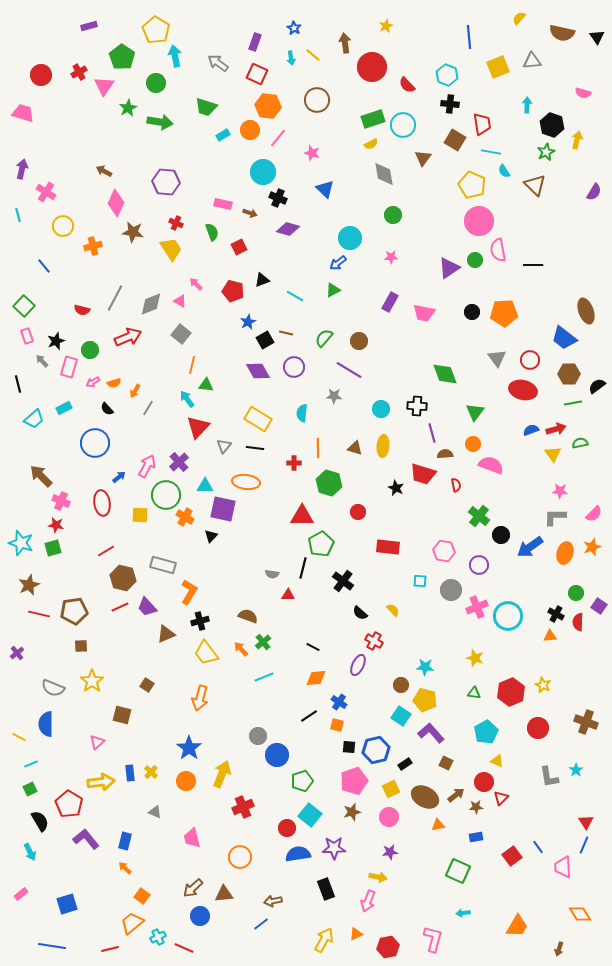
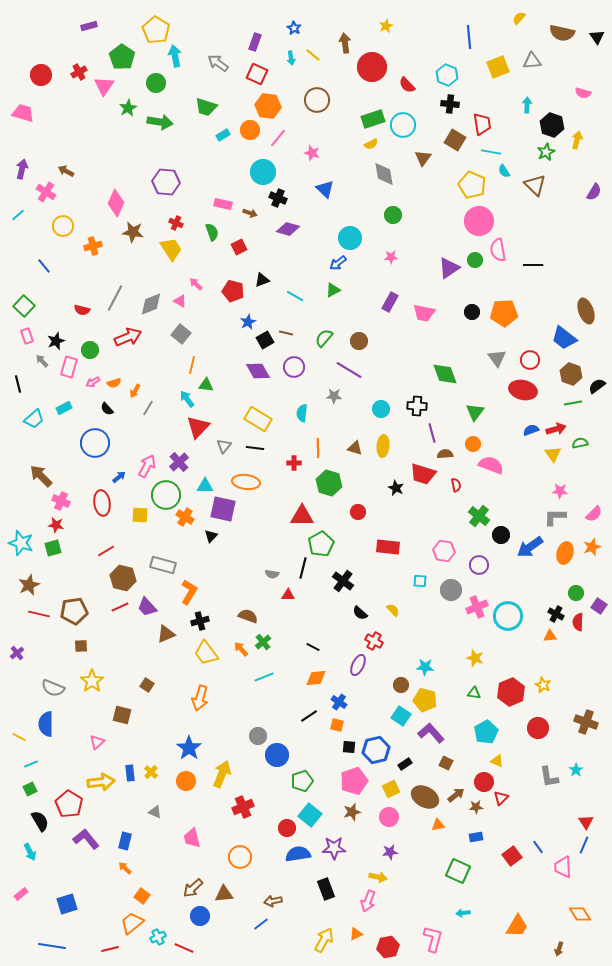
brown arrow at (104, 171): moved 38 px left
cyan line at (18, 215): rotated 64 degrees clockwise
brown hexagon at (569, 374): moved 2 px right; rotated 20 degrees clockwise
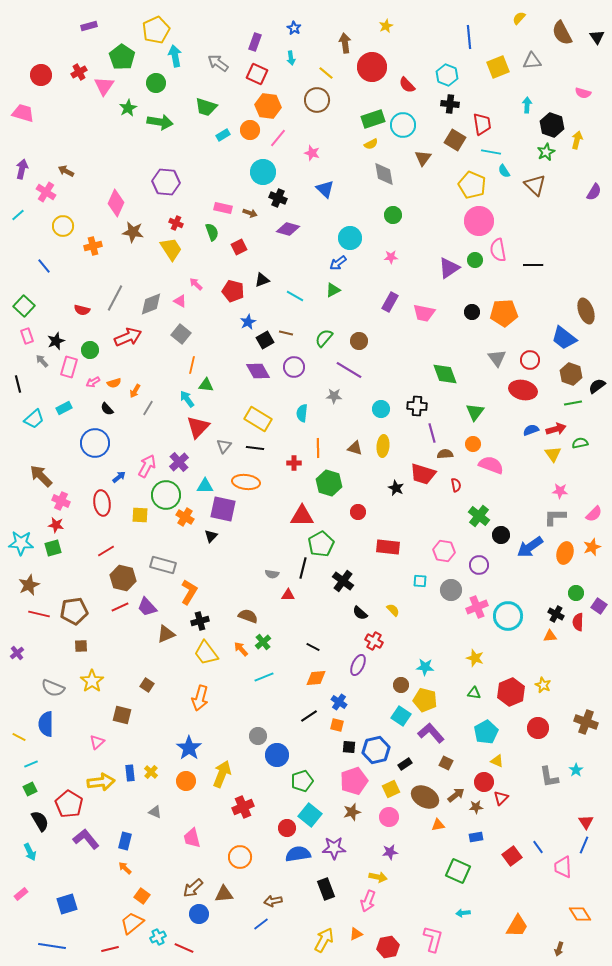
yellow pentagon at (156, 30): rotated 16 degrees clockwise
brown semicircle at (562, 33): rotated 50 degrees clockwise
yellow line at (313, 55): moved 13 px right, 18 px down
pink rectangle at (223, 204): moved 4 px down
cyan star at (21, 543): rotated 15 degrees counterclockwise
blue circle at (200, 916): moved 1 px left, 2 px up
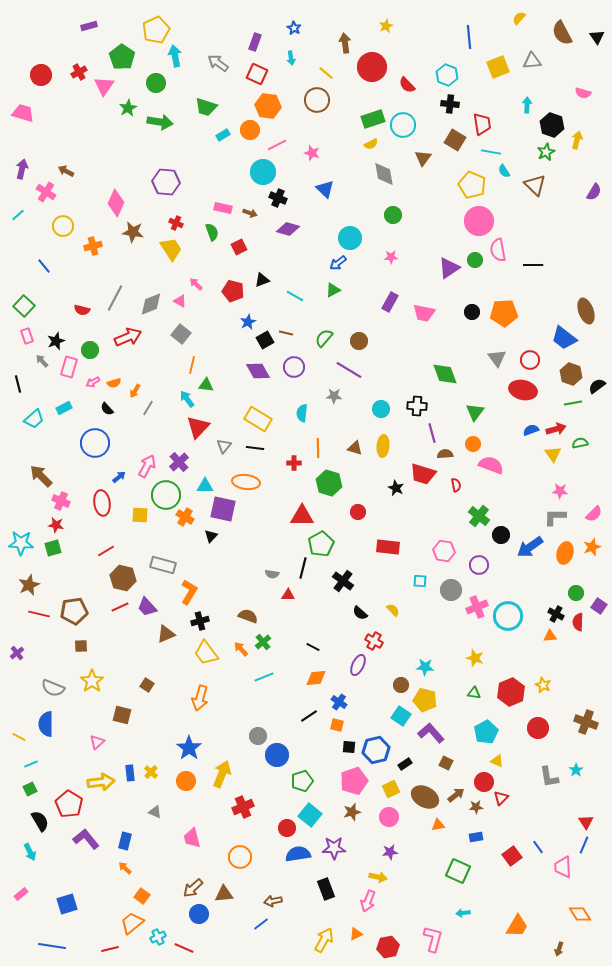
pink line at (278, 138): moved 1 px left, 7 px down; rotated 24 degrees clockwise
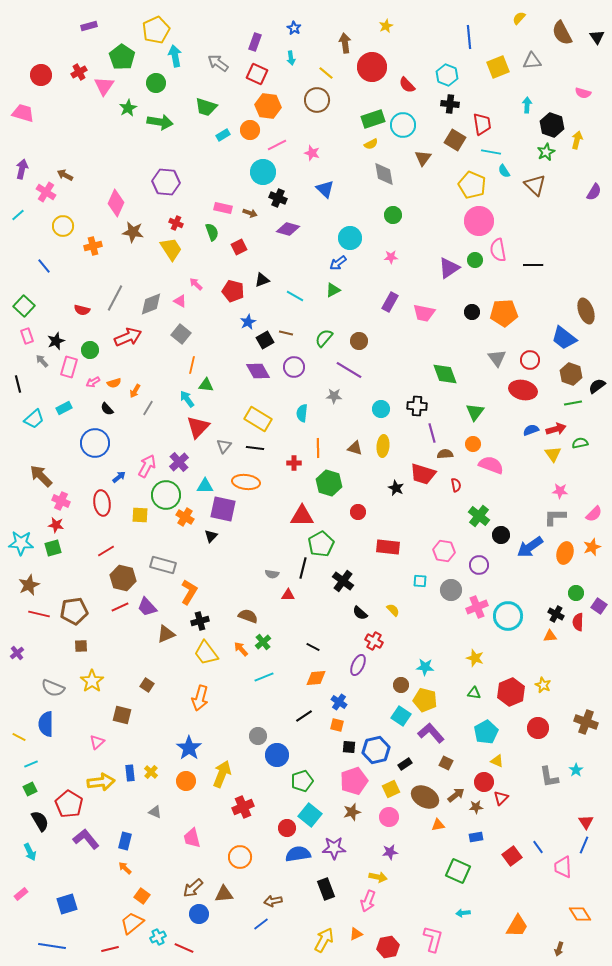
brown arrow at (66, 171): moved 1 px left, 4 px down
black line at (309, 716): moved 5 px left
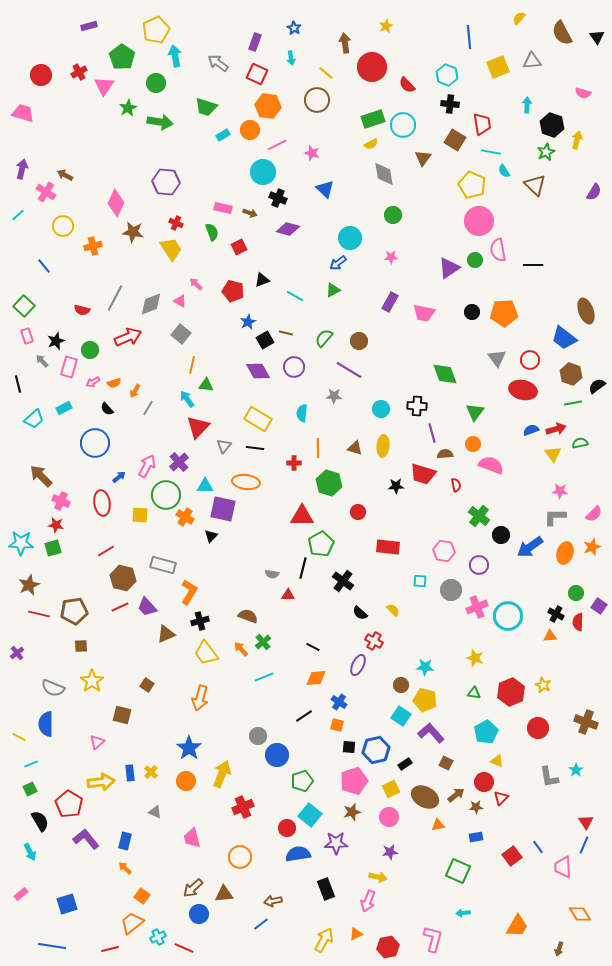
black star at (396, 488): moved 2 px up; rotated 28 degrees counterclockwise
purple star at (334, 848): moved 2 px right, 5 px up
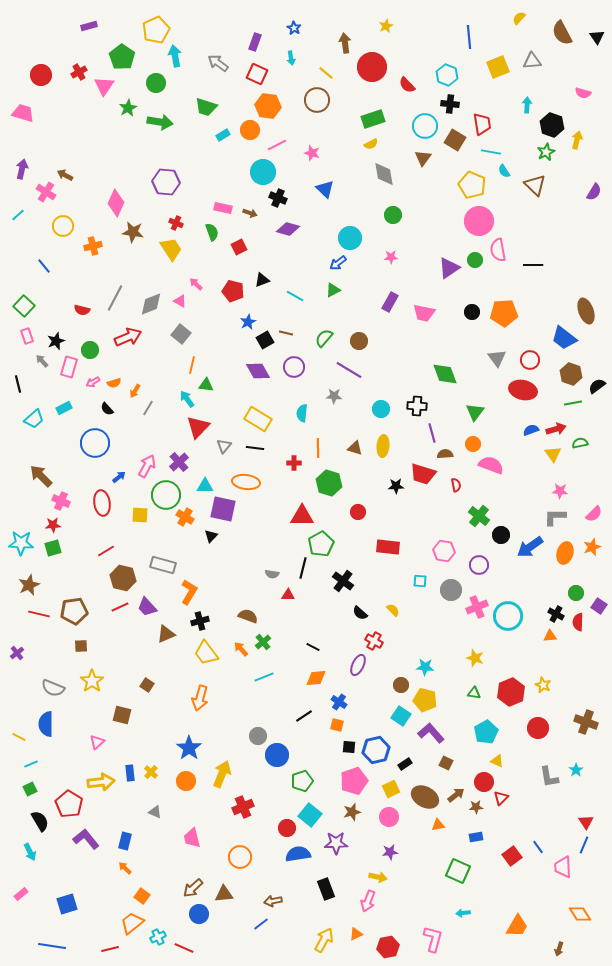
cyan circle at (403, 125): moved 22 px right, 1 px down
red star at (56, 525): moved 3 px left; rotated 14 degrees counterclockwise
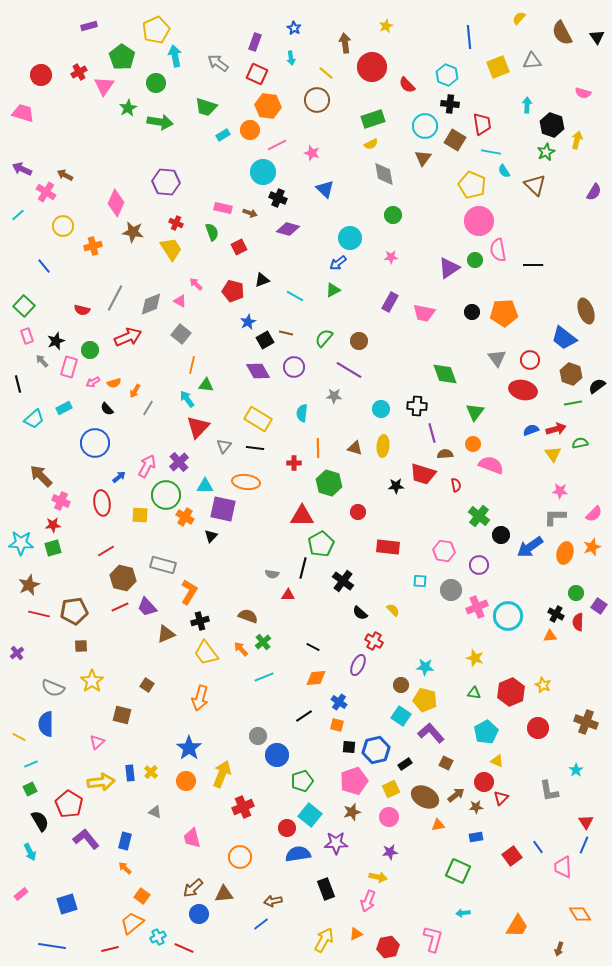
purple arrow at (22, 169): rotated 78 degrees counterclockwise
gray L-shape at (549, 777): moved 14 px down
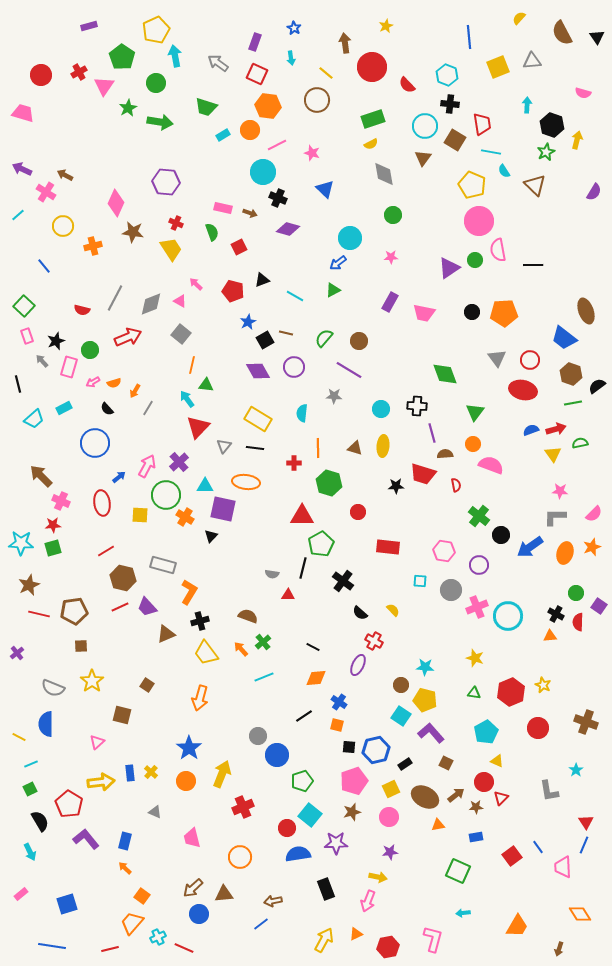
orange trapezoid at (132, 923): rotated 10 degrees counterclockwise
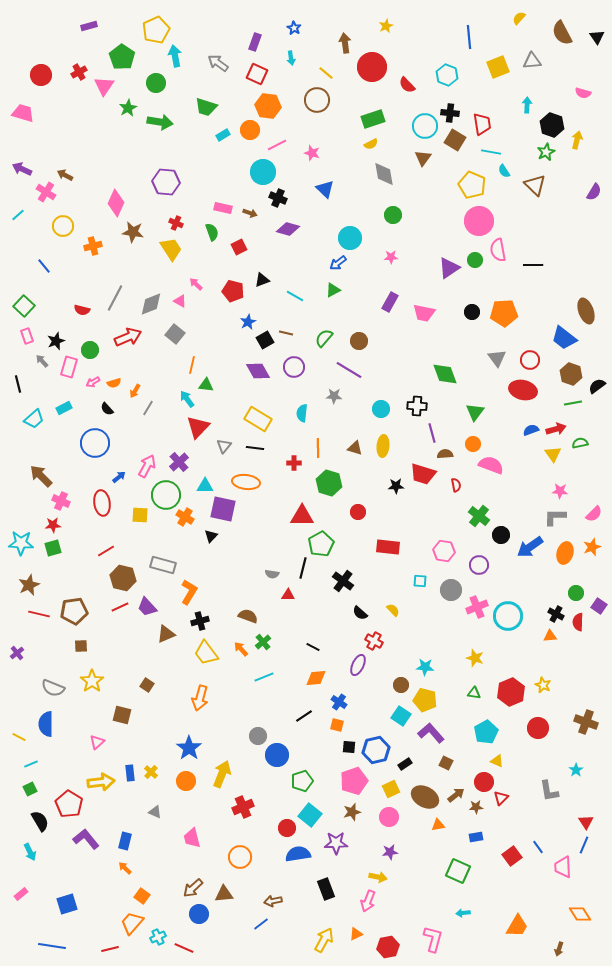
black cross at (450, 104): moved 9 px down
gray square at (181, 334): moved 6 px left
